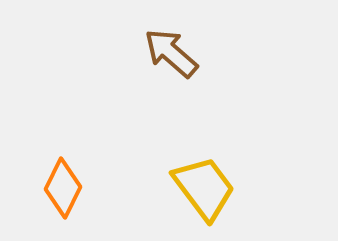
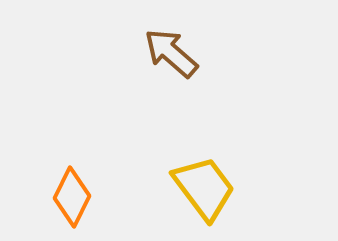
orange diamond: moved 9 px right, 9 px down
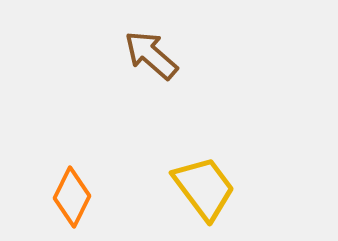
brown arrow: moved 20 px left, 2 px down
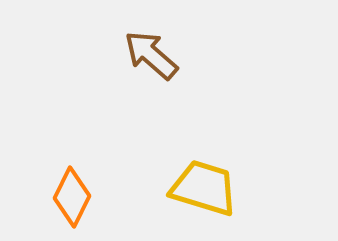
yellow trapezoid: rotated 36 degrees counterclockwise
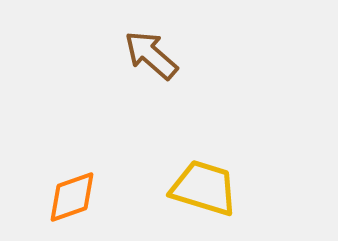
orange diamond: rotated 44 degrees clockwise
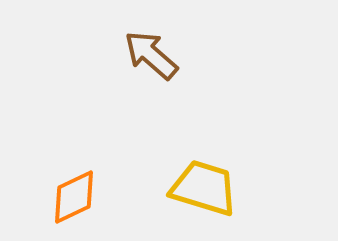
orange diamond: moved 2 px right; rotated 6 degrees counterclockwise
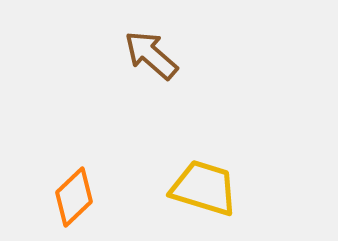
orange diamond: rotated 18 degrees counterclockwise
